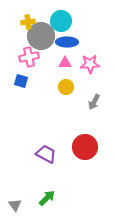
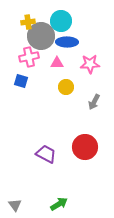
pink triangle: moved 8 px left
green arrow: moved 12 px right, 6 px down; rotated 12 degrees clockwise
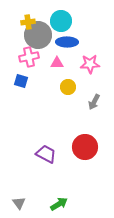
gray circle: moved 3 px left, 1 px up
yellow circle: moved 2 px right
gray triangle: moved 4 px right, 2 px up
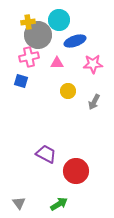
cyan circle: moved 2 px left, 1 px up
blue ellipse: moved 8 px right, 1 px up; rotated 20 degrees counterclockwise
pink star: moved 3 px right
yellow circle: moved 4 px down
red circle: moved 9 px left, 24 px down
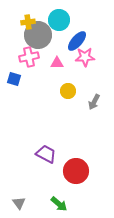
blue ellipse: moved 2 px right; rotated 30 degrees counterclockwise
pink star: moved 8 px left, 7 px up
blue square: moved 7 px left, 2 px up
green arrow: rotated 72 degrees clockwise
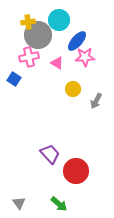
pink triangle: rotated 32 degrees clockwise
blue square: rotated 16 degrees clockwise
yellow circle: moved 5 px right, 2 px up
gray arrow: moved 2 px right, 1 px up
purple trapezoid: moved 4 px right; rotated 20 degrees clockwise
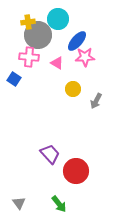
cyan circle: moved 1 px left, 1 px up
pink cross: rotated 18 degrees clockwise
green arrow: rotated 12 degrees clockwise
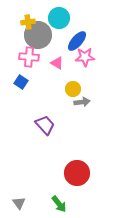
cyan circle: moved 1 px right, 1 px up
blue square: moved 7 px right, 3 px down
gray arrow: moved 14 px left, 1 px down; rotated 126 degrees counterclockwise
purple trapezoid: moved 5 px left, 29 px up
red circle: moved 1 px right, 2 px down
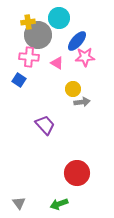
blue square: moved 2 px left, 2 px up
green arrow: rotated 108 degrees clockwise
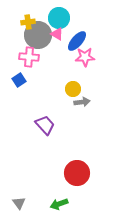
pink triangle: moved 29 px up
blue square: rotated 24 degrees clockwise
